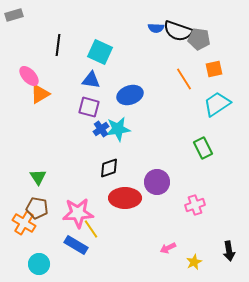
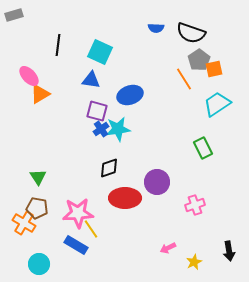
black semicircle: moved 13 px right, 2 px down
gray pentagon: moved 21 px down; rotated 30 degrees clockwise
purple square: moved 8 px right, 4 px down
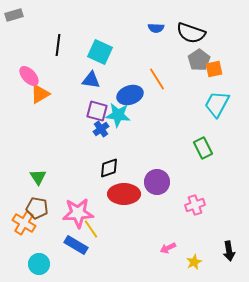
orange line: moved 27 px left
cyan trapezoid: rotated 28 degrees counterclockwise
cyan star: moved 14 px up; rotated 15 degrees clockwise
red ellipse: moved 1 px left, 4 px up
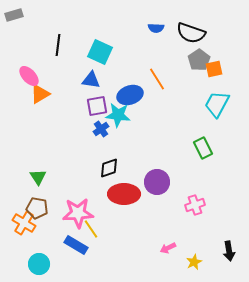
purple square: moved 5 px up; rotated 25 degrees counterclockwise
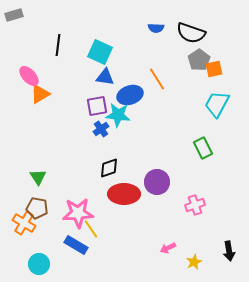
blue triangle: moved 14 px right, 3 px up
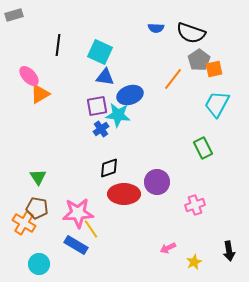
orange line: moved 16 px right; rotated 70 degrees clockwise
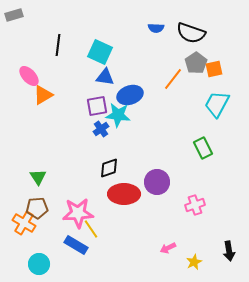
gray pentagon: moved 3 px left, 3 px down
orange triangle: moved 3 px right, 1 px down
brown pentagon: rotated 15 degrees counterclockwise
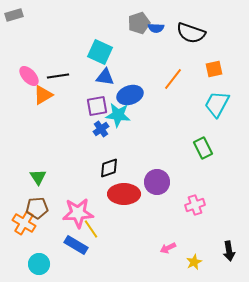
black line: moved 31 px down; rotated 75 degrees clockwise
gray pentagon: moved 57 px left, 40 px up; rotated 15 degrees clockwise
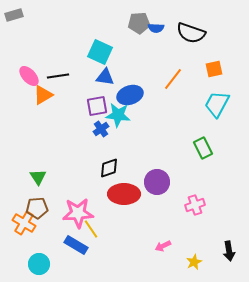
gray pentagon: rotated 15 degrees clockwise
pink arrow: moved 5 px left, 2 px up
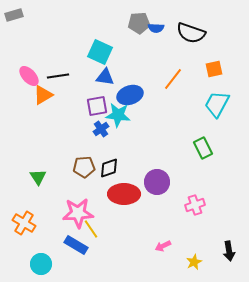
brown pentagon: moved 47 px right, 41 px up
cyan circle: moved 2 px right
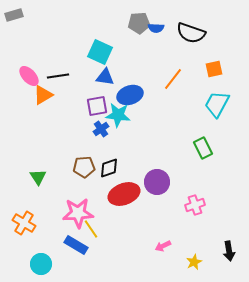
red ellipse: rotated 20 degrees counterclockwise
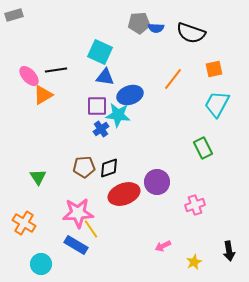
black line: moved 2 px left, 6 px up
purple square: rotated 10 degrees clockwise
